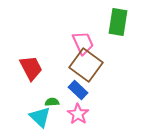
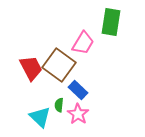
green rectangle: moved 7 px left
pink trapezoid: rotated 55 degrees clockwise
brown square: moved 27 px left
green semicircle: moved 7 px right, 3 px down; rotated 80 degrees counterclockwise
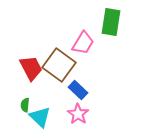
green semicircle: moved 34 px left
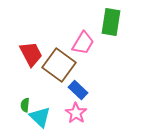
red trapezoid: moved 14 px up
pink star: moved 2 px left, 1 px up
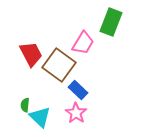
green rectangle: rotated 12 degrees clockwise
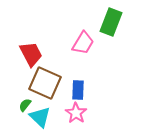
brown square: moved 14 px left, 18 px down; rotated 12 degrees counterclockwise
blue rectangle: rotated 48 degrees clockwise
green semicircle: rotated 32 degrees clockwise
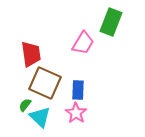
red trapezoid: rotated 20 degrees clockwise
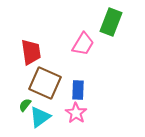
pink trapezoid: moved 1 px down
red trapezoid: moved 2 px up
cyan triangle: rotated 40 degrees clockwise
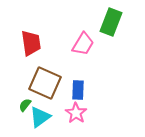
red trapezoid: moved 9 px up
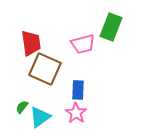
green rectangle: moved 5 px down
pink trapezoid: rotated 45 degrees clockwise
brown square: moved 14 px up
green semicircle: moved 3 px left, 2 px down
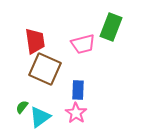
red trapezoid: moved 4 px right, 2 px up
